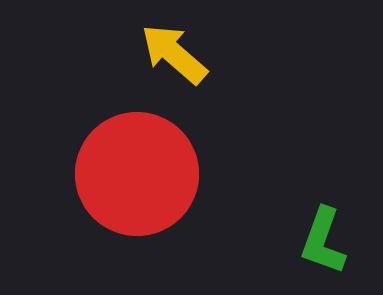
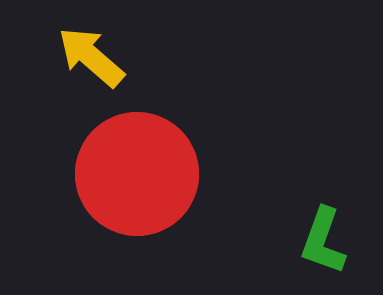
yellow arrow: moved 83 px left, 3 px down
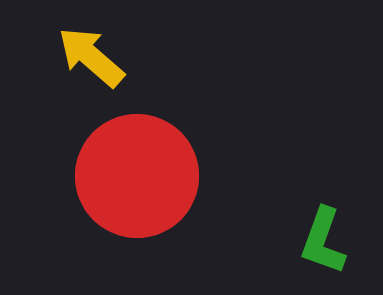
red circle: moved 2 px down
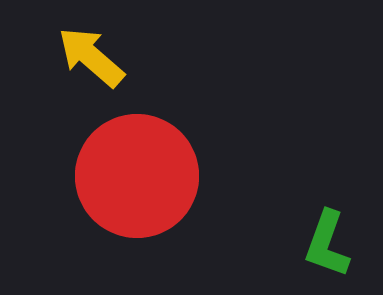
green L-shape: moved 4 px right, 3 px down
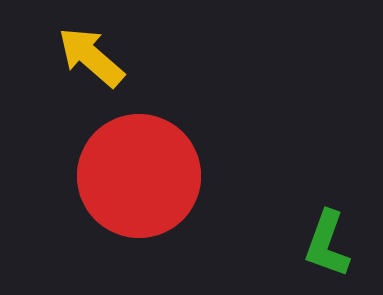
red circle: moved 2 px right
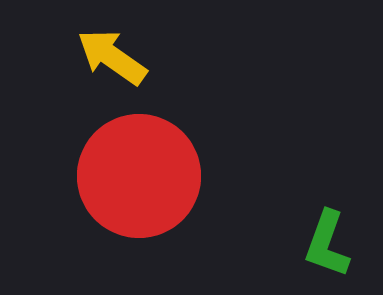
yellow arrow: moved 21 px right; rotated 6 degrees counterclockwise
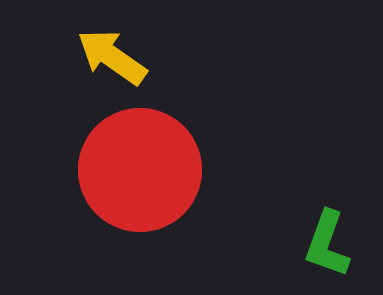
red circle: moved 1 px right, 6 px up
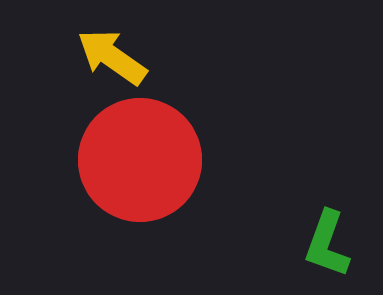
red circle: moved 10 px up
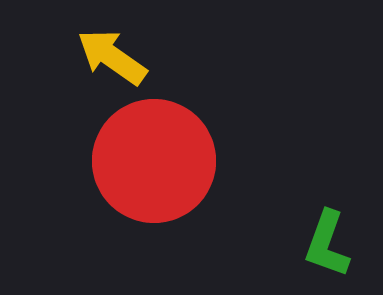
red circle: moved 14 px right, 1 px down
